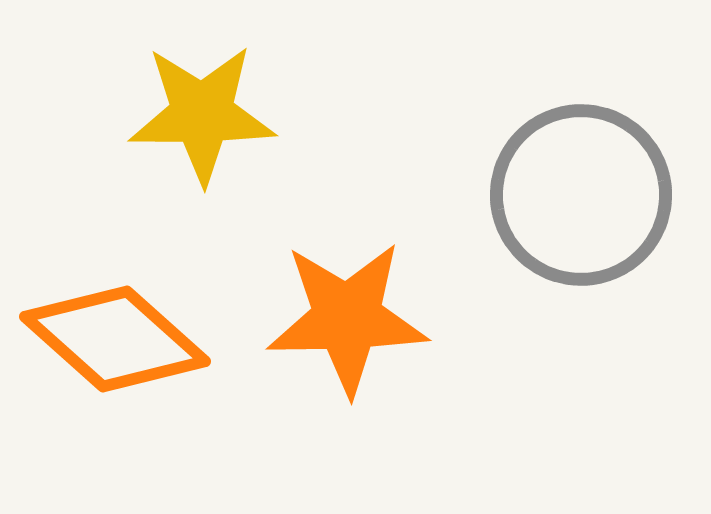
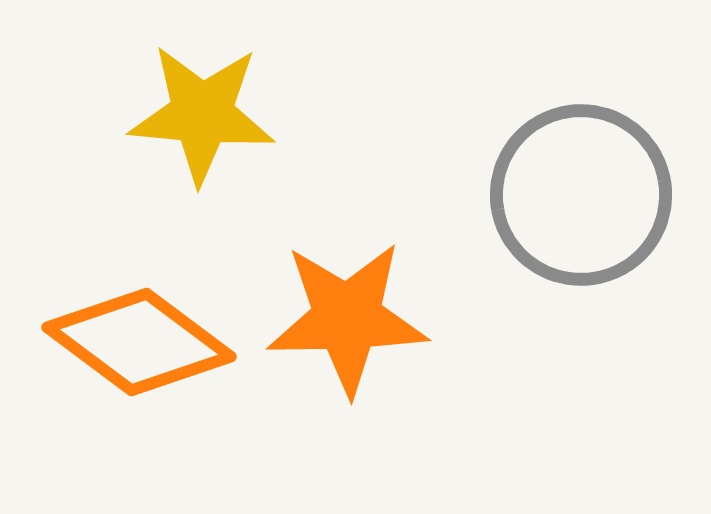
yellow star: rotated 5 degrees clockwise
orange diamond: moved 24 px right, 3 px down; rotated 5 degrees counterclockwise
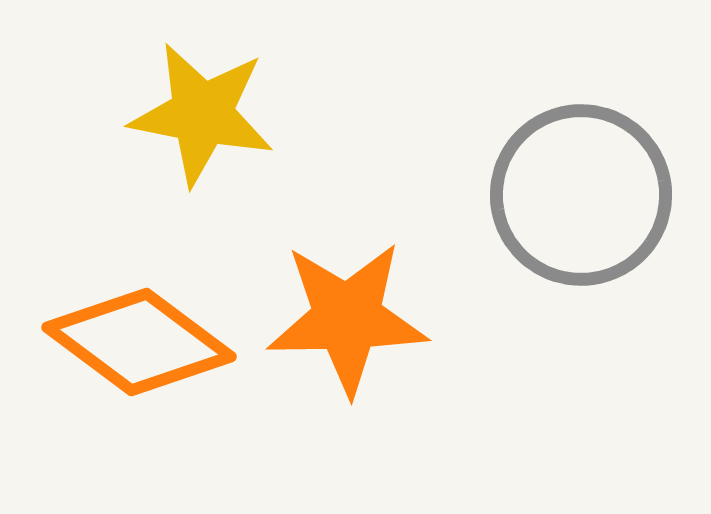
yellow star: rotated 6 degrees clockwise
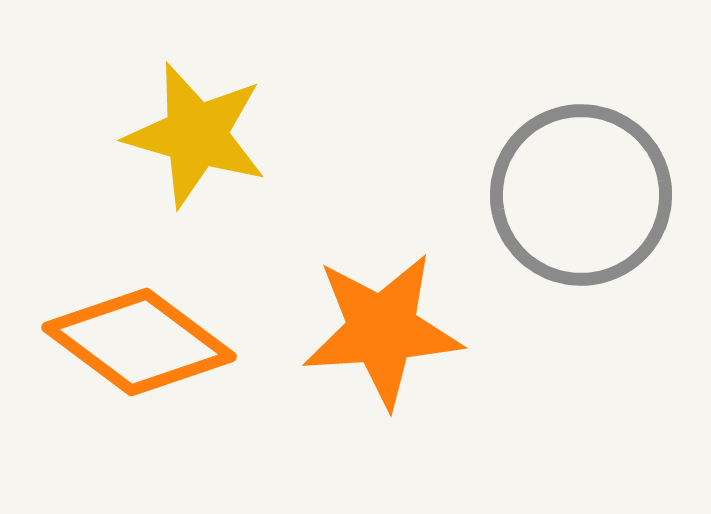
yellow star: moved 6 px left, 21 px down; rotated 5 degrees clockwise
orange star: moved 35 px right, 12 px down; rotated 3 degrees counterclockwise
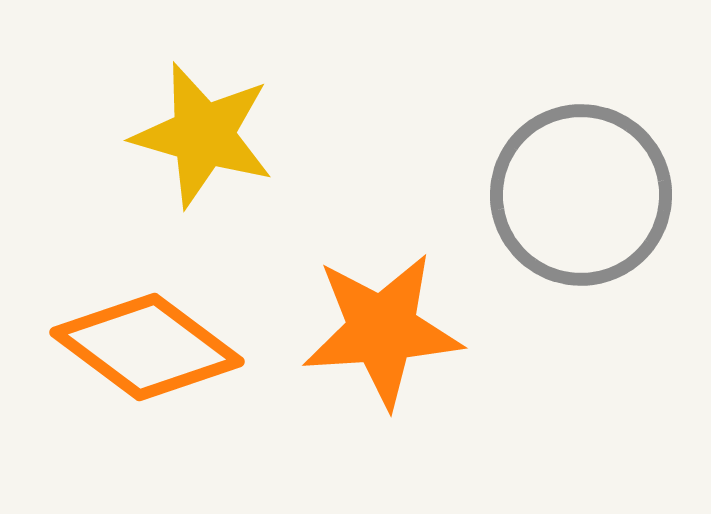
yellow star: moved 7 px right
orange diamond: moved 8 px right, 5 px down
